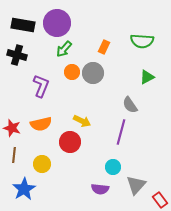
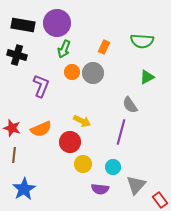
green arrow: rotated 18 degrees counterclockwise
orange semicircle: moved 5 px down; rotated 10 degrees counterclockwise
yellow circle: moved 41 px right
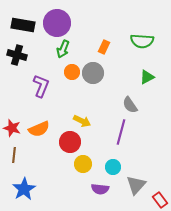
green arrow: moved 1 px left
orange semicircle: moved 2 px left
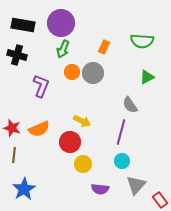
purple circle: moved 4 px right
cyan circle: moved 9 px right, 6 px up
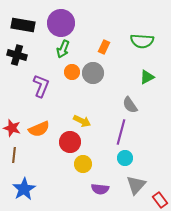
cyan circle: moved 3 px right, 3 px up
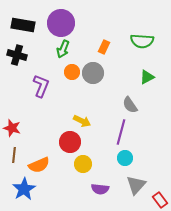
orange semicircle: moved 36 px down
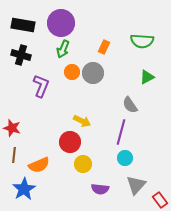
black cross: moved 4 px right
